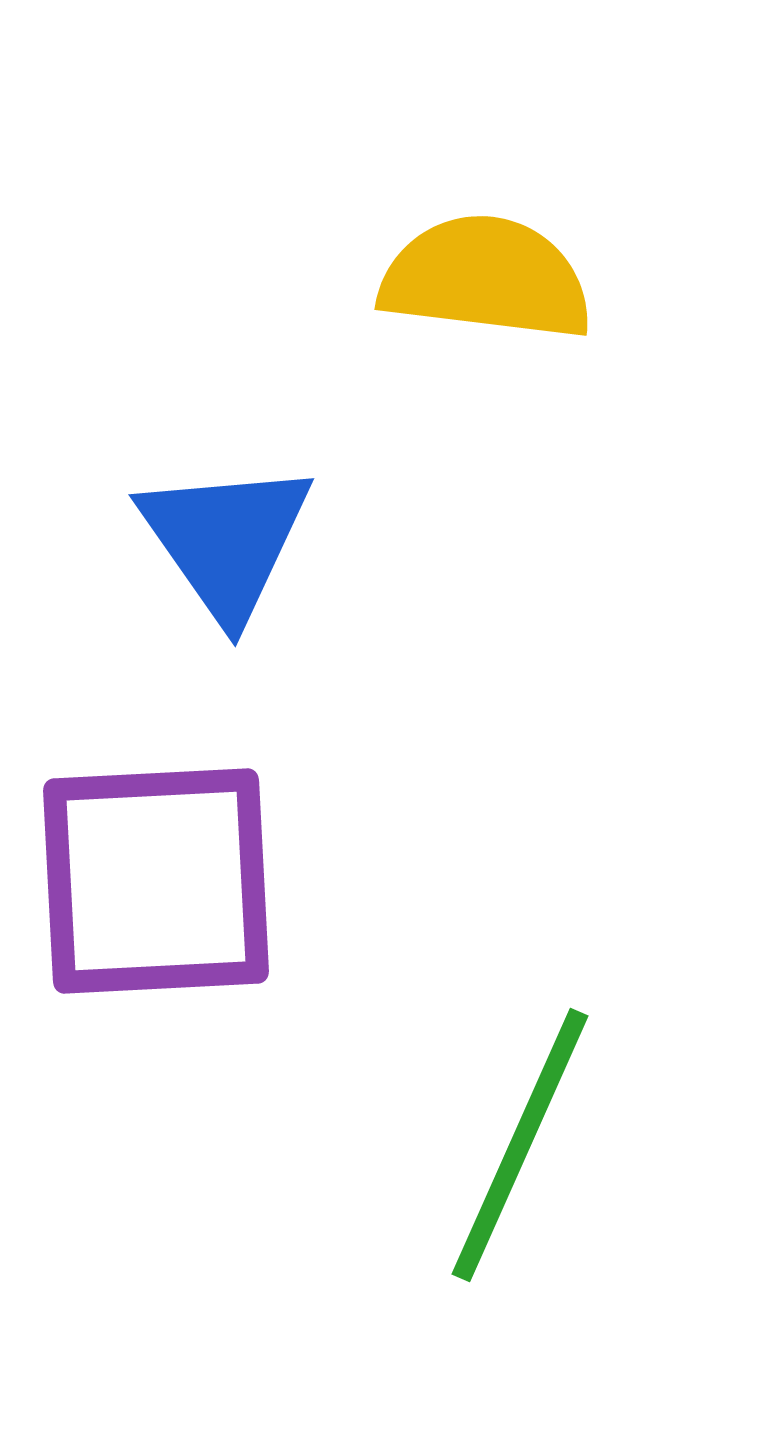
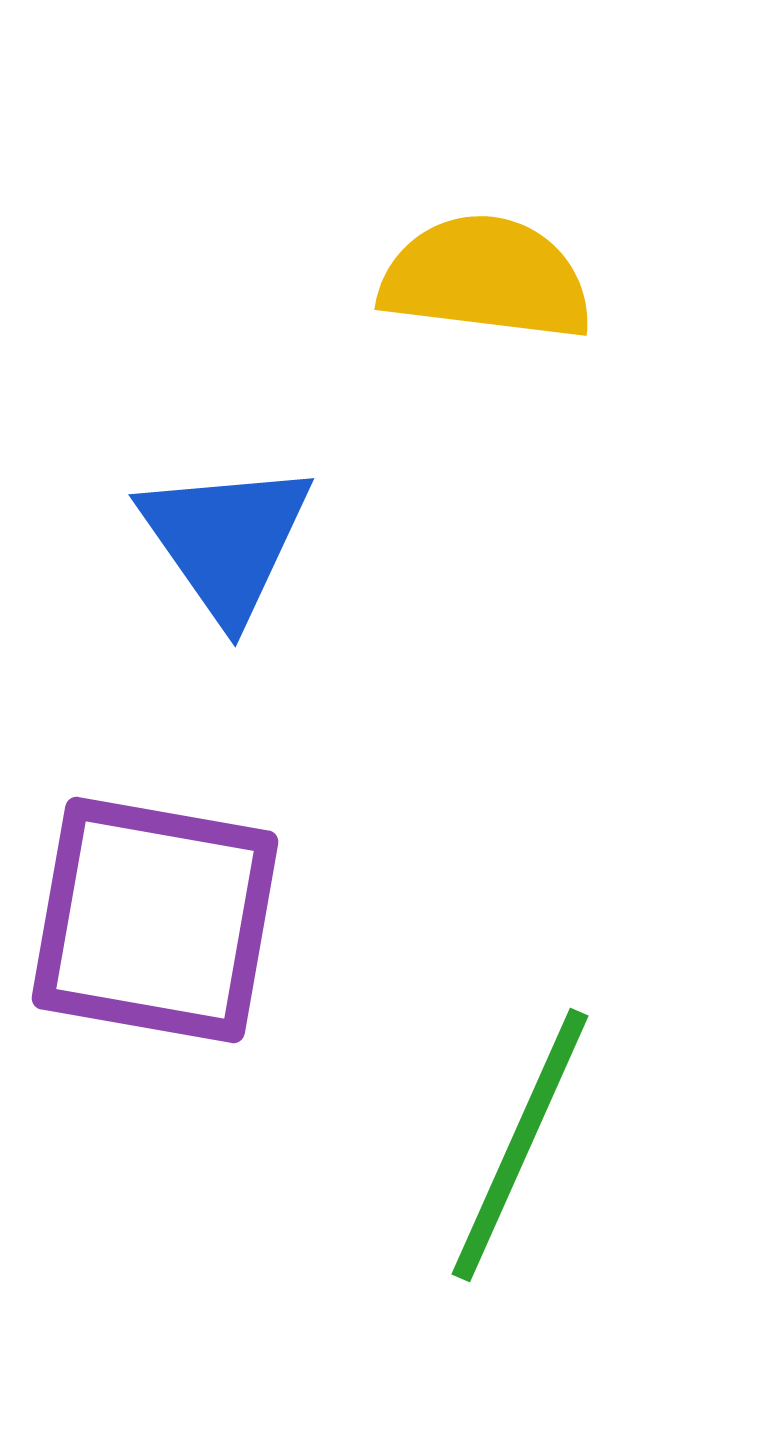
purple square: moved 1 px left, 39 px down; rotated 13 degrees clockwise
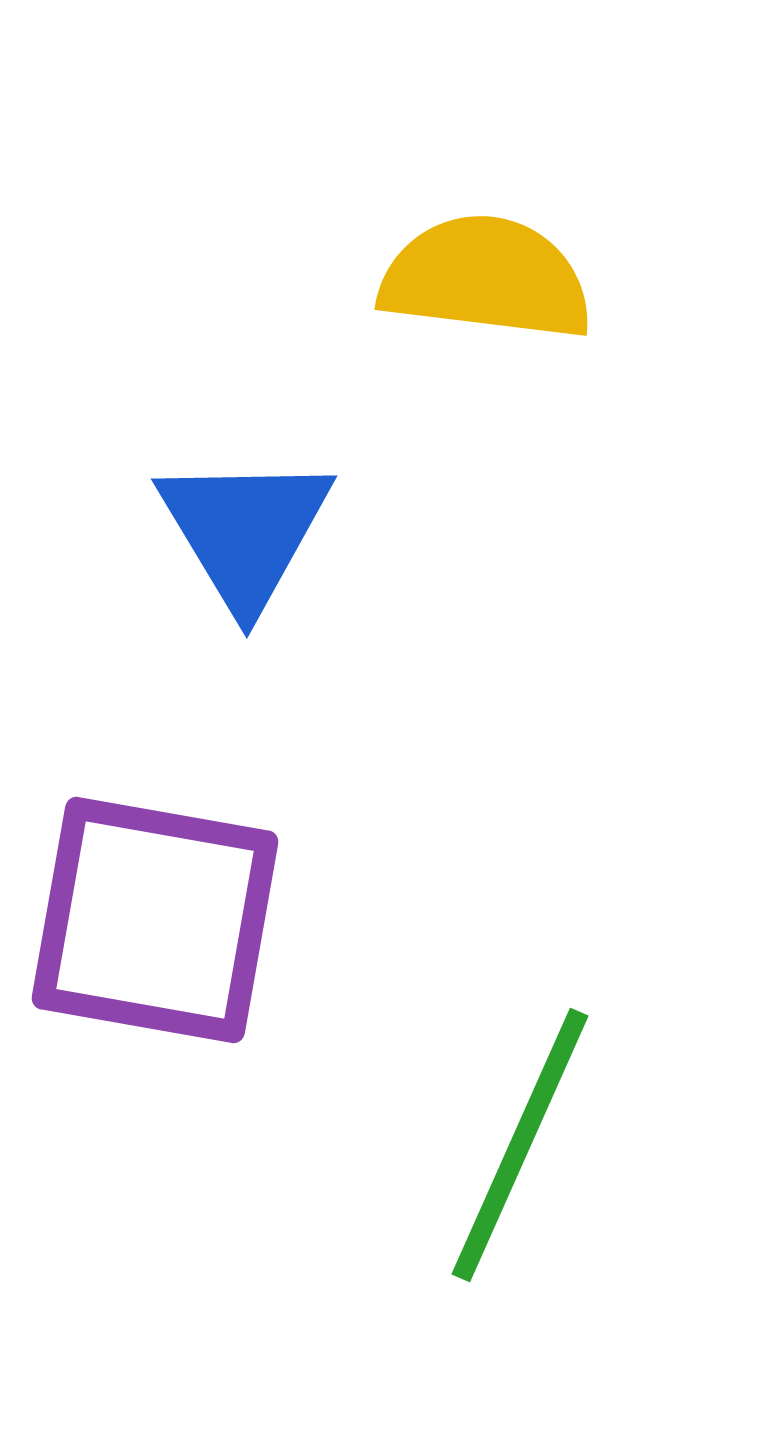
blue triangle: moved 19 px right, 9 px up; rotated 4 degrees clockwise
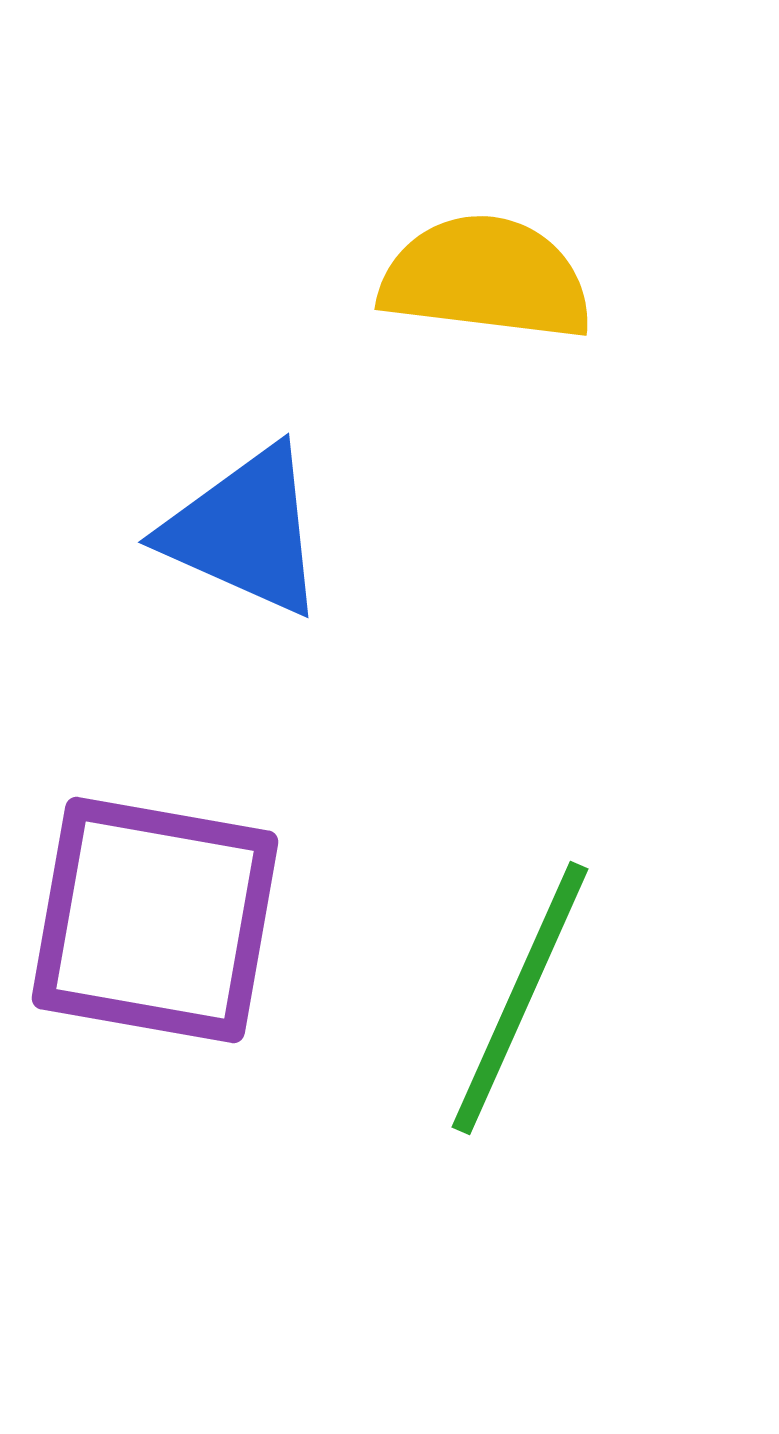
blue triangle: rotated 35 degrees counterclockwise
green line: moved 147 px up
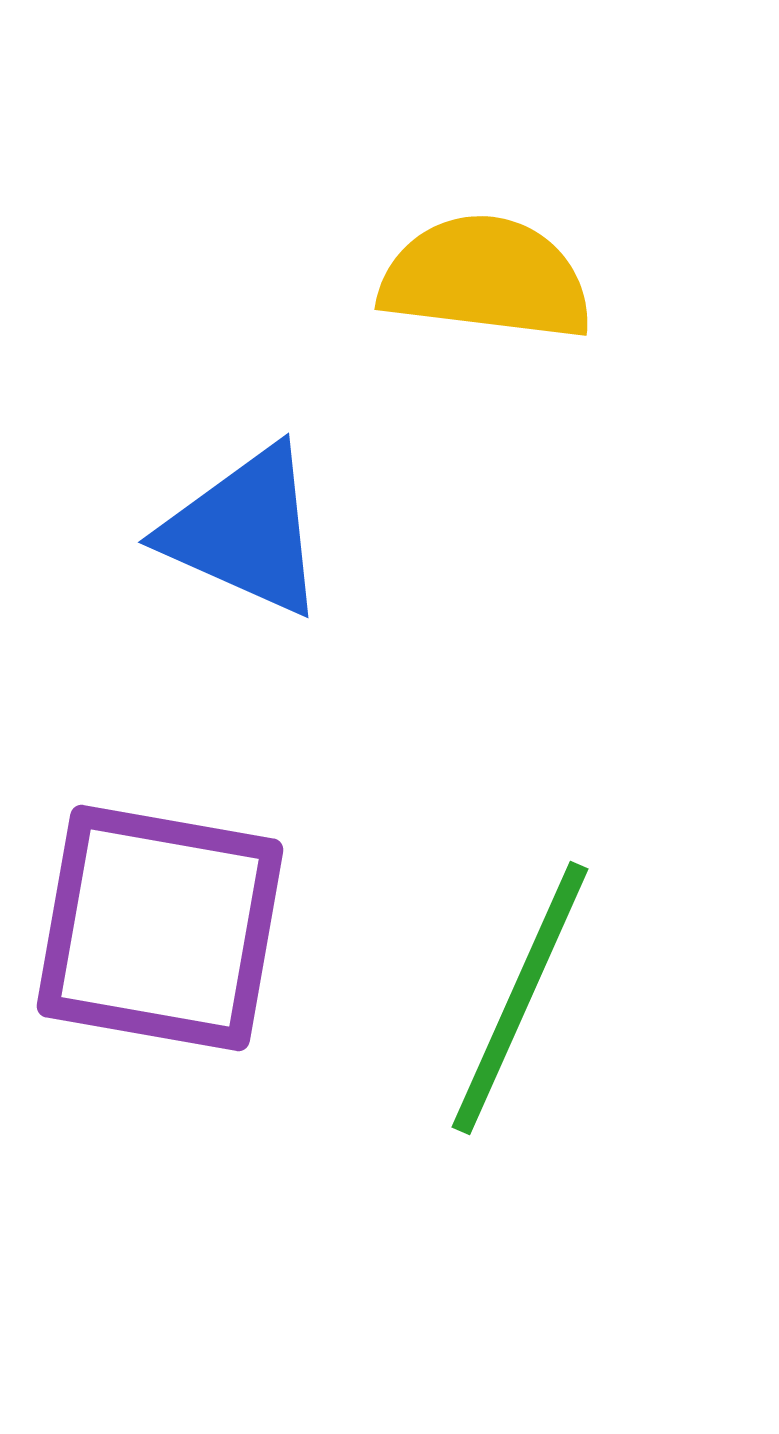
purple square: moved 5 px right, 8 px down
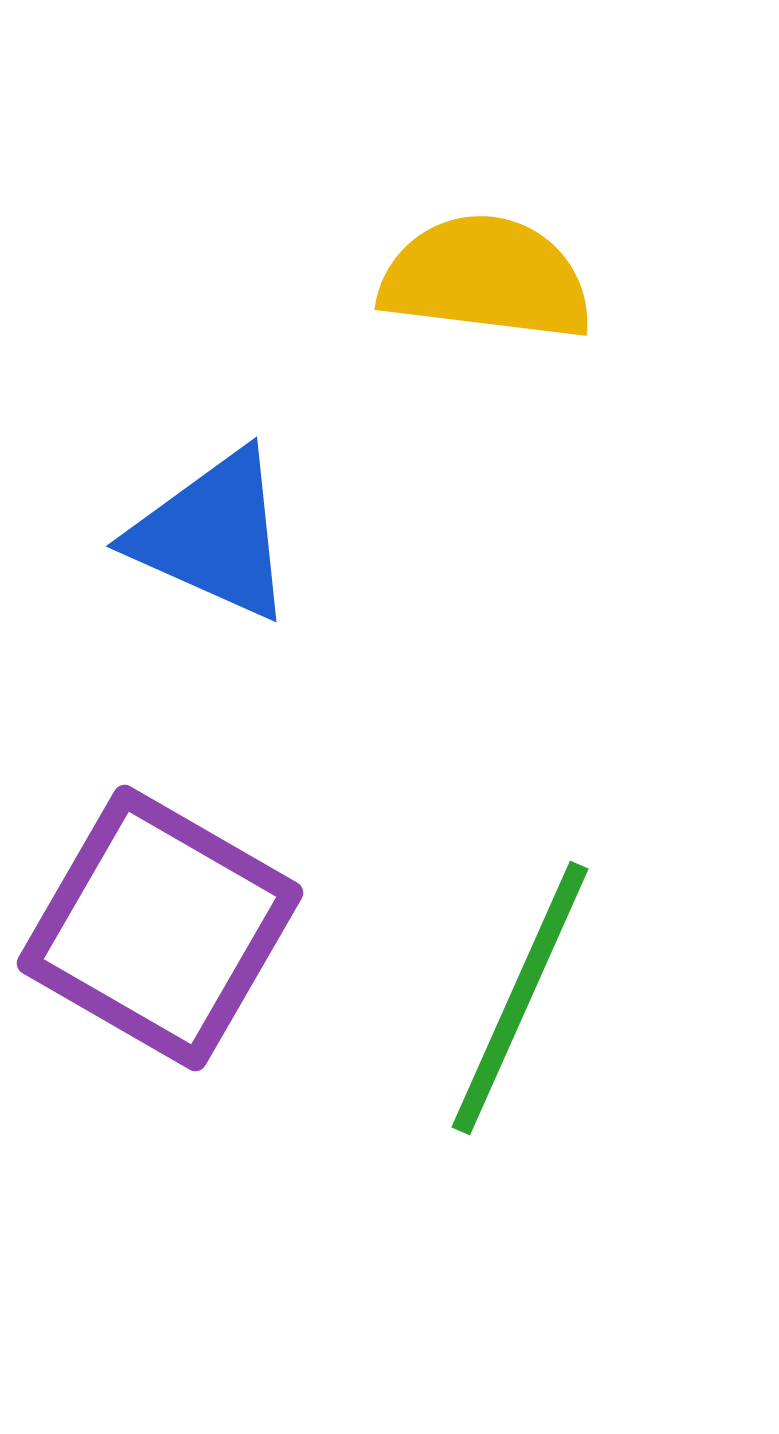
blue triangle: moved 32 px left, 4 px down
purple square: rotated 20 degrees clockwise
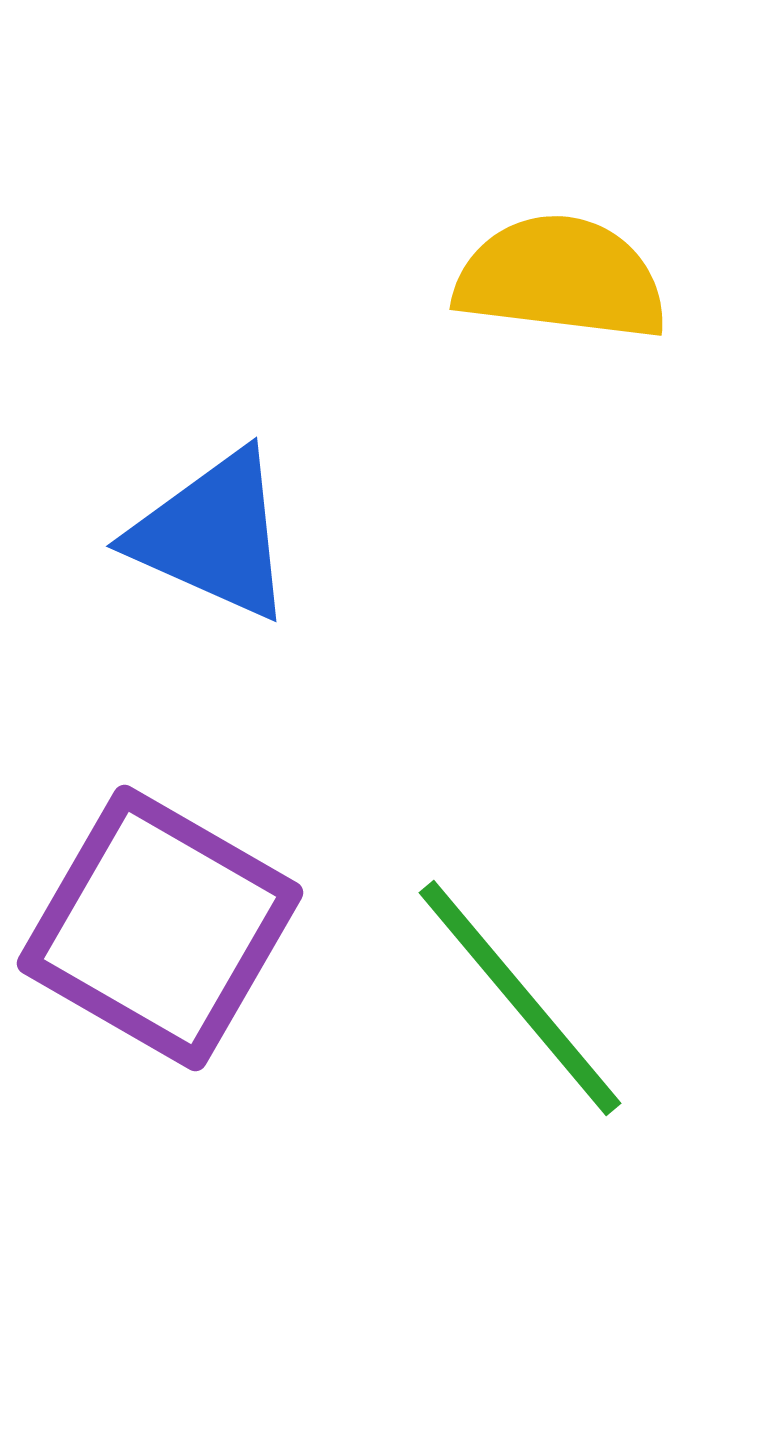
yellow semicircle: moved 75 px right
green line: rotated 64 degrees counterclockwise
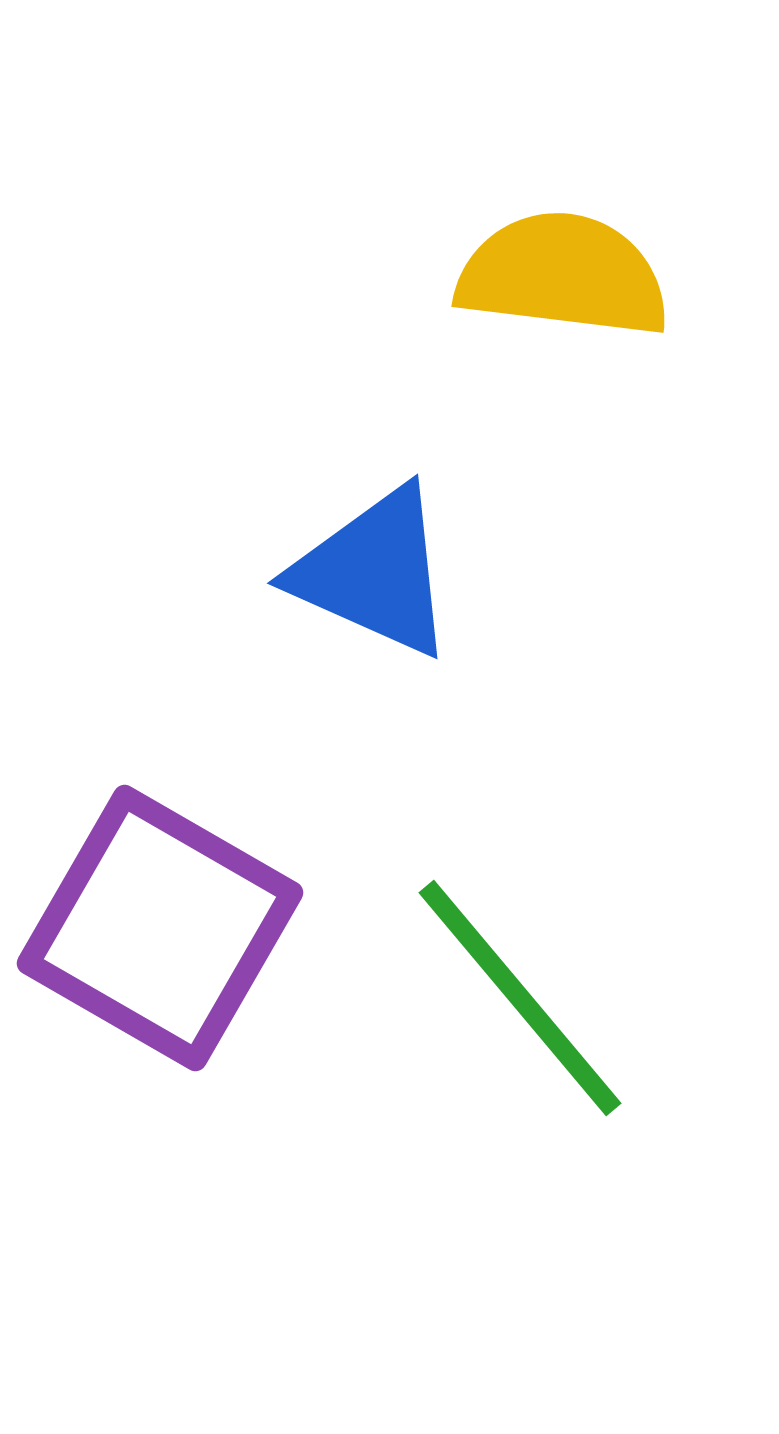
yellow semicircle: moved 2 px right, 3 px up
blue triangle: moved 161 px right, 37 px down
